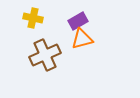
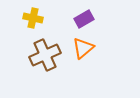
purple rectangle: moved 6 px right, 2 px up
orange triangle: moved 1 px right, 9 px down; rotated 25 degrees counterclockwise
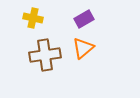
brown cross: rotated 16 degrees clockwise
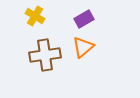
yellow cross: moved 2 px right, 2 px up; rotated 18 degrees clockwise
orange triangle: moved 1 px up
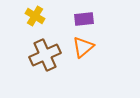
purple rectangle: rotated 24 degrees clockwise
brown cross: rotated 16 degrees counterclockwise
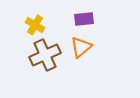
yellow cross: moved 9 px down
orange triangle: moved 2 px left
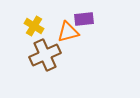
yellow cross: moved 1 px left, 1 px down
orange triangle: moved 13 px left, 15 px up; rotated 25 degrees clockwise
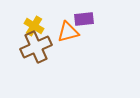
brown cross: moved 9 px left, 8 px up
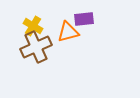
yellow cross: moved 1 px left
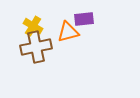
brown cross: rotated 12 degrees clockwise
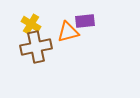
purple rectangle: moved 1 px right, 2 px down
yellow cross: moved 2 px left, 2 px up
